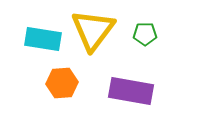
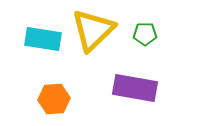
yellow triangle: rotated 9 degrees clockwise
orange hexagon: moved 8 px left, 16 px down
purple rectangle: moved 4 px right, 3 px up
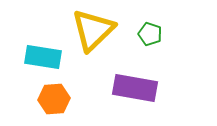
green pentagon: moved 5 px right; rotated 20 degrees clockwise
cyan rectangle: moved 18 px down
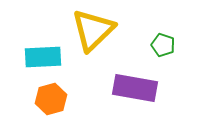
green pentagon: moved 13 px right, 11 px down
cyan rectangle: rotated 12 degrees counterclockwise
orange hexagon: moved 3 px left; rotated 12 degrees counterclockwise
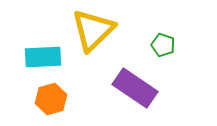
purple rectangle: rotated 24 degrees clockwise
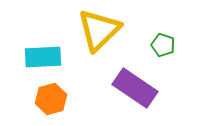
yellow triangle: moved 6 px right
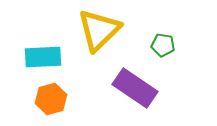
green pentagon: rotated 10 degrees counterclockwise
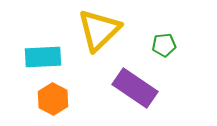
green pentagon: moved 1 px right; rotated 15 degrees counterclockwise
orange hexagon: moved 2 px right; rotated 16 degrees counterclockwise
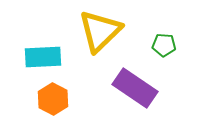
yellow triangle: moved 1 px right, 1 px down
green pentagon: rotated 10 degrees clockwise
